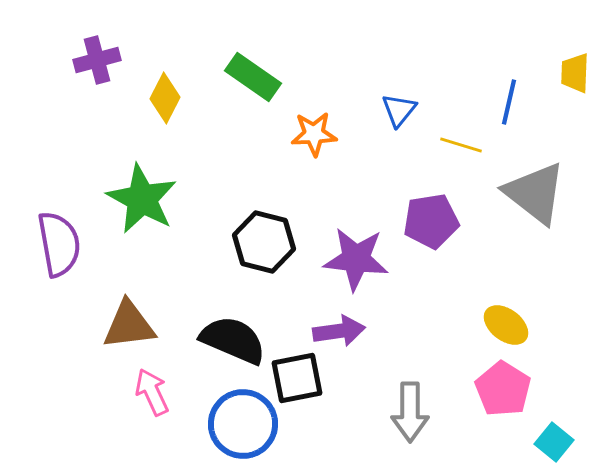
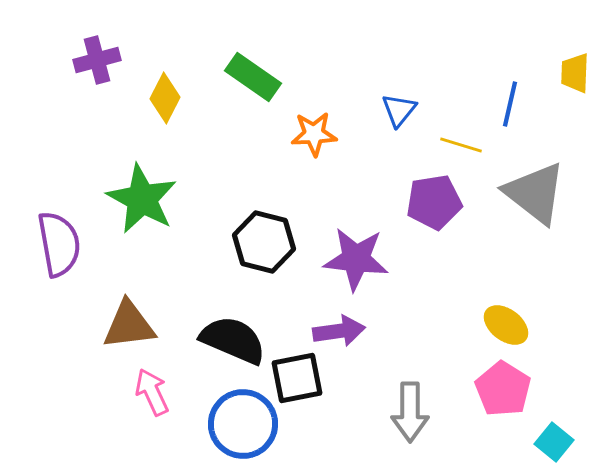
blue line: moved 1 px right, 2 px down
purple pentagon: moved 3 px right, 19 px up
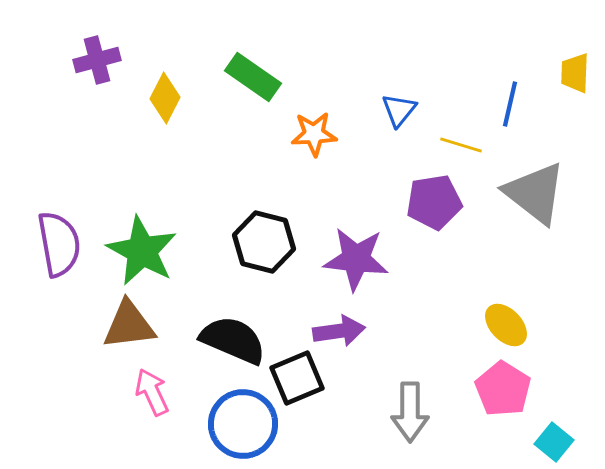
green star: moved 52 px down
yellow ellipse: rotated 9 degrees clockwise
black square: rotated 12 degrees counterclockwise
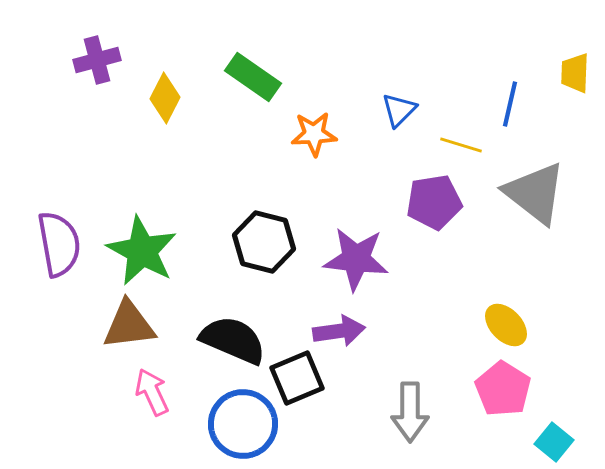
blue triangle: rotated 6 degrees clockwise
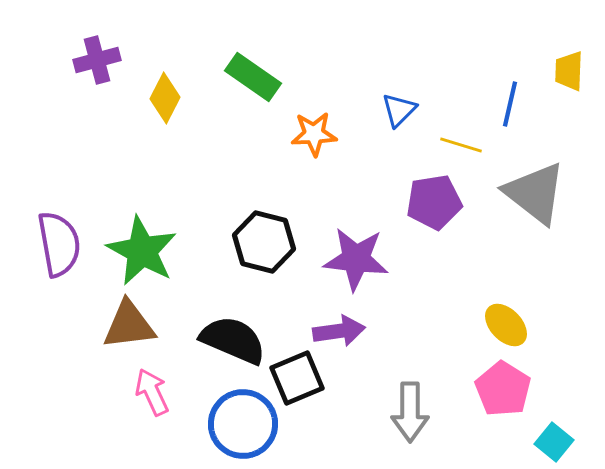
yellow trapezoid: moved 6 px left, 2 px up
